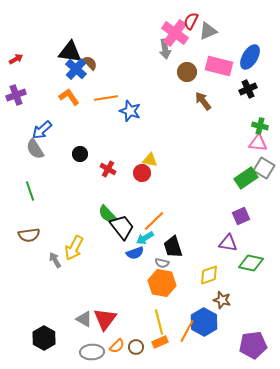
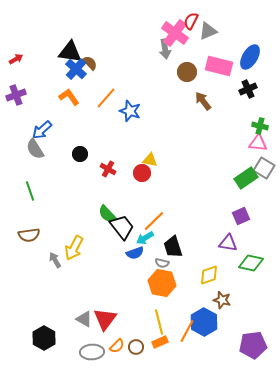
orange line at (106, 98): rotated 40 degrees counterclockwise
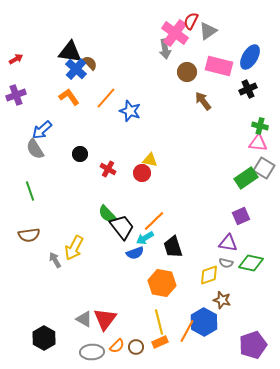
gray triangle at (208, 31): rotated 12 degrees counterclockwise
gray semicircle at (162, 263): moved 64 px right
purple pentagon at (253, 345): rotated 12 degrees counterclockwise
